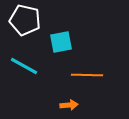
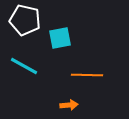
cyan square: moved 1 px left, 4 px up
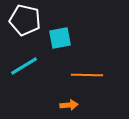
cyan line: rotated 60 degrees counterclockwise
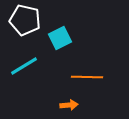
cyan square: rotated 15 degrees counterclockwise
orange line: moved 2 px down
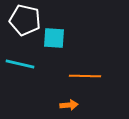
cyan square: moved 6 px left; rotated 30 degrees clockwise
cyan line: moved 4 px left, 2 px up; rotated 44 degrees clockwise
orange line: moved 2 px left, 1 px up
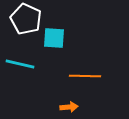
white pentagon: moved 1 px right, 1 px up; rotated 12 degrees clockwise
orange arrow: moved 2 px down
